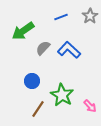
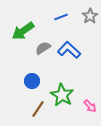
gray semicircle: rotated 14 degrees clockwise
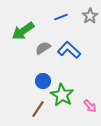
blue circle: moved 11 px right
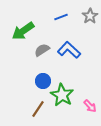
gray semicircle: moved 1 px left, 2 px down
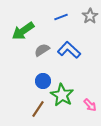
pink arrow: moved 1 px up
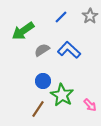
blue line: rotated 24 degrees counterclockwise
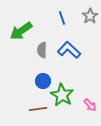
blue line: moved 1 px right, 1 px down; rotated 64 degrees counterclockwise
green arrow: moved 2 px left
gray semicircle: rotated 56 degrees counterclockwise
brown line: rotated 48 degrees clockwise
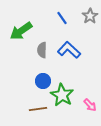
blue line: rotated 16 degrees counterclockwise
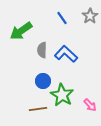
blue L-shape: moved 3 px left, 4 px down
